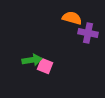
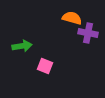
green arrow: moved 10 px left, 14 px up
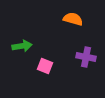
orange semicircle: moved 1 px right, 1 px down
purple cross: moved 2 px left, 24 px down
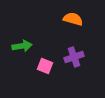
purple cross: moved 12 px left; rotated 30 degrees counterclockwise
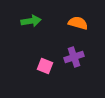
orange semicircle: moved 5 px right, 4 px down
green arrow: moved 9 px right, 25 px up
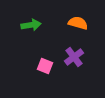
green arrow: moved 4 px down
purple cross: rotated 18 degrees counterclockwise
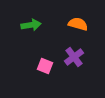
orange semicircle: moved 1 px down
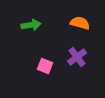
orange semicircle: moved 2 px right, 1 px up
purple cross: moved 3 px right
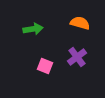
green arrow: moved 2 px right, 4 px down
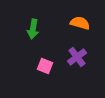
green arrow: rotated 108 degrees clockwise
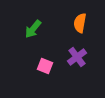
orange semicircle: rotated 96 degrees counterclockwise
green arrow: rotated 30 degrees clockwise
